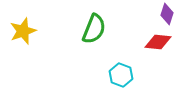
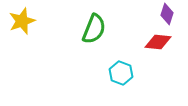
yellow star: moved 1 px left, 10 px up
cyan hexagon: moved 2 px up
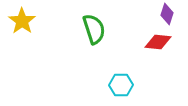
yellow star: rotated 16 degrees counterclockwise
green semicircle: rotated 40 degrees counterclockwise
cyan hexagon: moved 12 px down; rotated 20 degrees counterclockwise
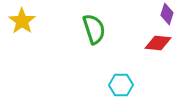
red diamond: moved 1 px down
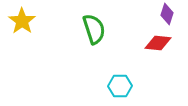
cyan hexagon: moved 1 px left, 1 px down
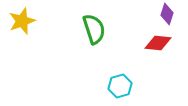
yellow star: rotated 16 degrees clockwise
cyan hexagon: rotated 15 degrees counterclockwise
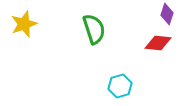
yellow star: moved 2 px right, 3 px down
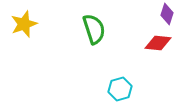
cyan hexagon: moved 3 px down
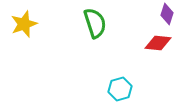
green semicircle: moved 1 px right, 6 px up
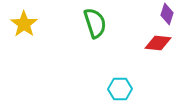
yellow star: rotated 16 degrees counterclockwise
cyan hexagon: rotated 15 degrees clockwise
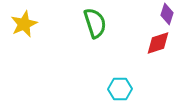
yellow star: rotated 12 degrees clockwise
red diamond: rotated 24 degrees counterclockwise
